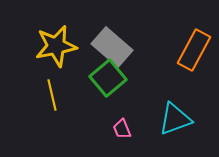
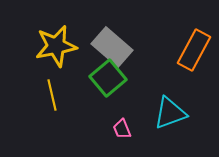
cyan triangle: moved 5 px left, 6 px up
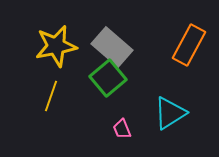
orange rectangle: moved 5 px left, 5 px up
yellow line: moved 1 px left, 1 px down; rotated 32 degrees clockwise
cyan triangle: rotated 12 degrees counterclockwise
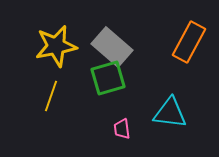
orange rectangle: moved 3 px up
green square: rotated 24 degrees clockwise
cyan triangle: rotated 39 degrees clockwise
pink trapezoid: rotated 15 degrees clockwise
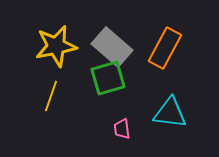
orange rectangle: moved 24 px left, 6 px down
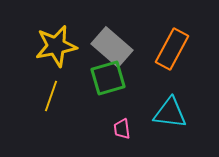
orange rectangle: moved 7 px right, 1 px down
